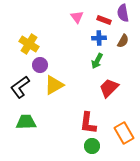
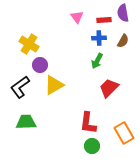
red rectangle: rotated 24 degrees counterclockwise
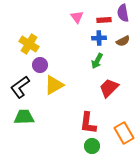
brown semicircle: rotated 32 degrees clockwise
green trapezoid: moved 2 px left, 5 px up
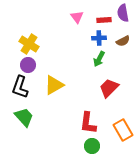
green arrow: moved 2 px right, 2 px up
purple circle: moved 12 px left
black L-shape: rotated 35 degrees counterclockwise
green trapezoid: rotated 50 degrees clockwise
orange rectangle: moved 1 px left, 3 px up
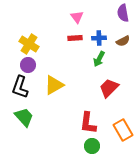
red rectangle: moved 29 px left, 18 px down
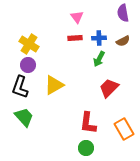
orange rectangle: moved 1 px right, 1 px up
green circle: moved 6 px left, 2 px down
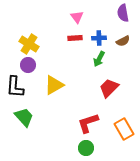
black L-shape: moved 5 px left; rotated 15 degrees counterclockwise
red L-shape: rotated 65 degrees clockwise
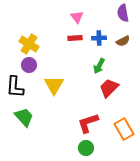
green arrow: moved 7 px down
purple circle: moved 1 px right
yellow triangle: rotated 30 degrees counterclockwise
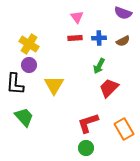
purple semicircle: rotated 60 degrees counterclockwise
black L-shape: moved 3 px up
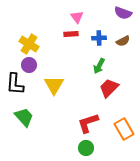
red rectangle: moved 4 px left, 4 px up
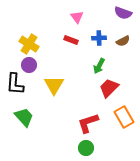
red rectangle: moved 6 px down; rotated 24 degrees clockwise
orange rectangle: moved 12 px up
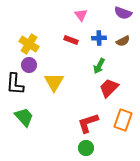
pink triangle: moved 4 px right, 2 px up
yellow triangle: moved 3 px up
orange rectangle: moved 1 px left, 3 px down; rotated 50 degrees clockwise
